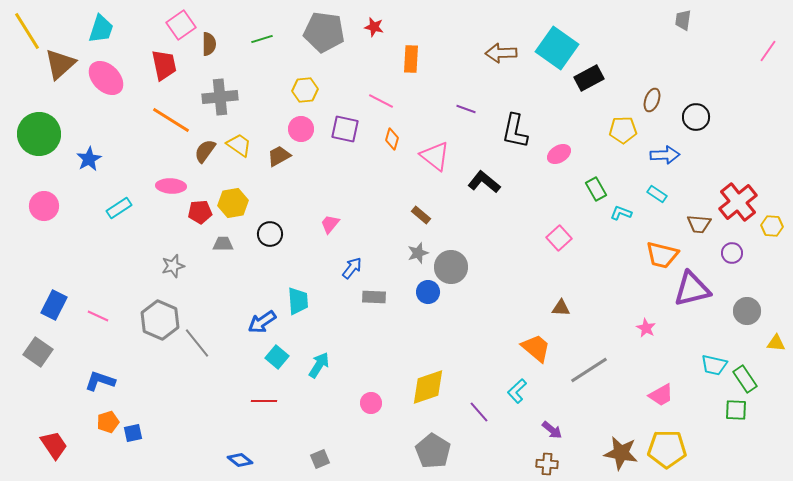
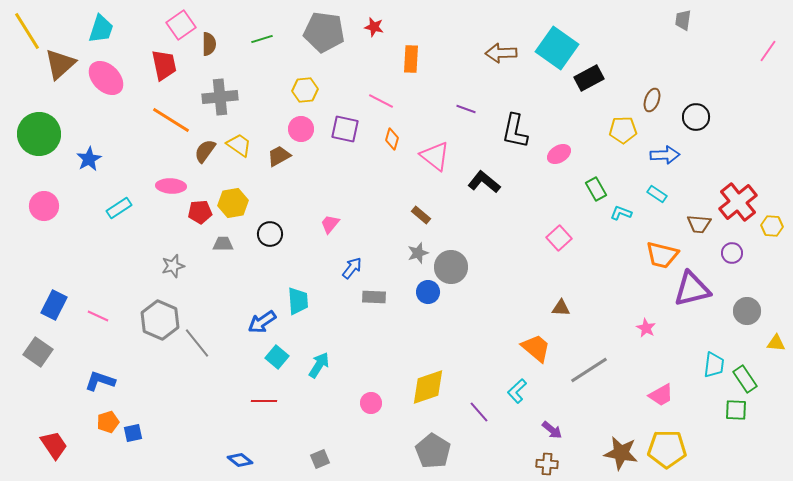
cyan trapezoid at (714, 365): rotated 96 degrees counterclockwise
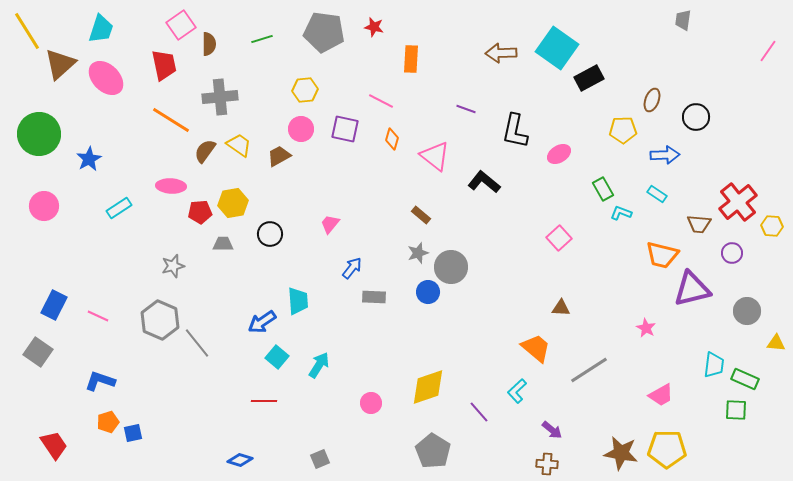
green rectangle at (596, 189): moved 7 px right
green rectangle at (745, 379): rotated 32 degrees counterclockwise
blue diamond at (240, 460): rotated 20 degrees counterclockwise
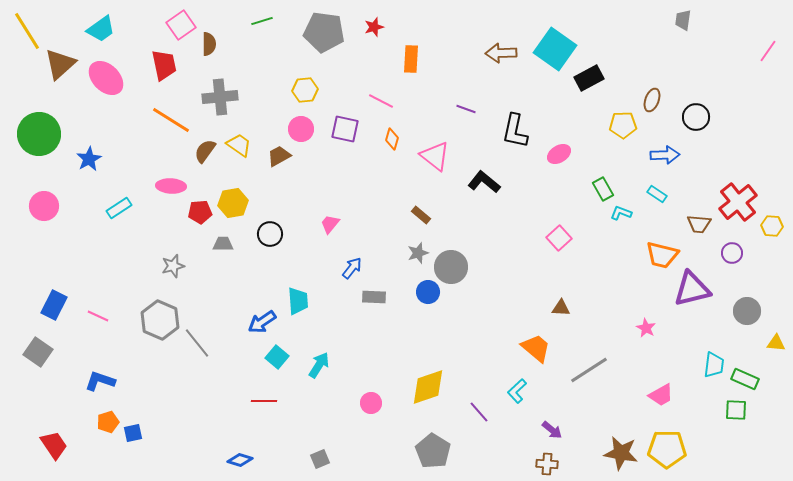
red star at (374, 27): rotated 30 degrees counterclockwise
cyan trapezoid at (101, 29): rotated 36 degrees clockwise
green line at (262, 39): moved 18 px up
cyan square at (557, 48): moved 2 px left, 1 px down
yellow pentagon at (623, 130): moved 5 px up
